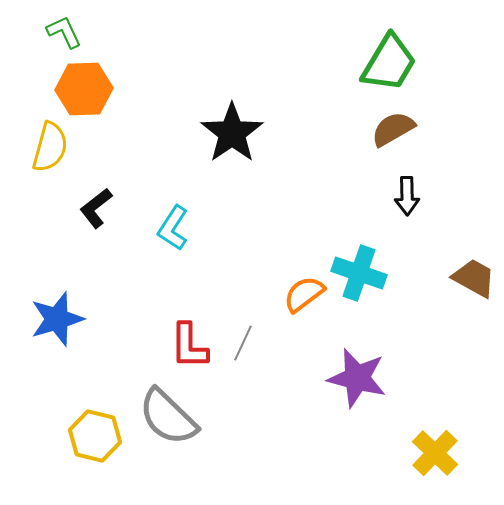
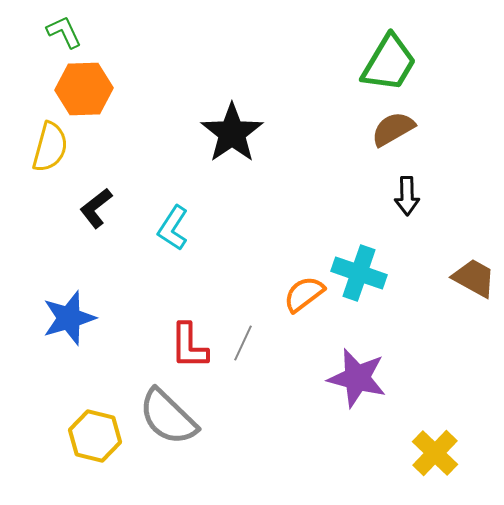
blue star: moved 12 px right, 1 px up
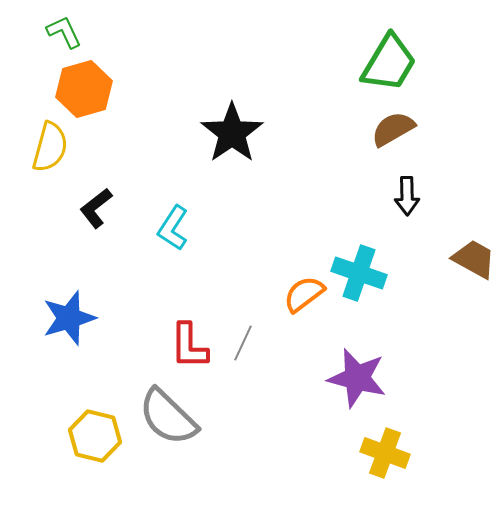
orange hexagon: rotated 14 degrees counterclockwise
brown trapezoid: moved 19 px up
yellow cross: moved 50 px left; rotated 24 degrees counterclockwise
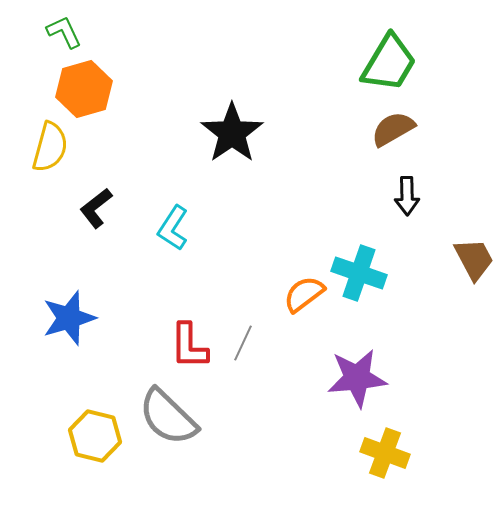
brown trapezoid: rotated 33 degrees clockwise
purple star: rotated 20 degrees counterclockwise
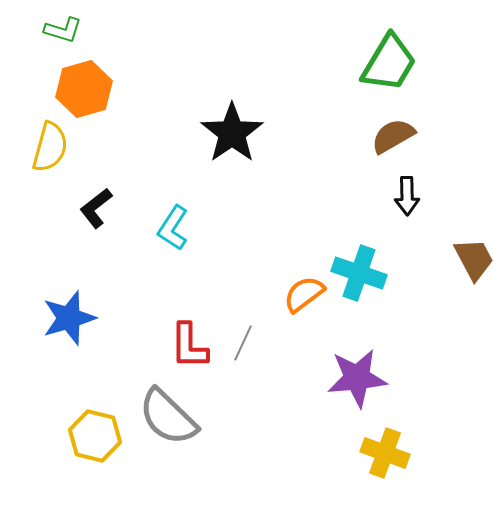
green L-shape: moved 1 px left, 2 px up; rotated 132 degrees clockwise
brown semicircle: moved 7 px down
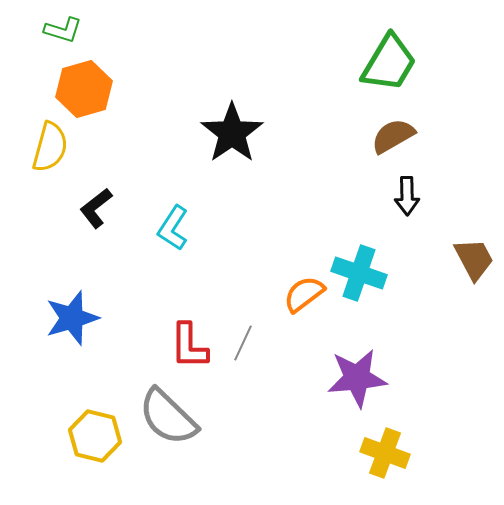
blue star: moved 3 px right
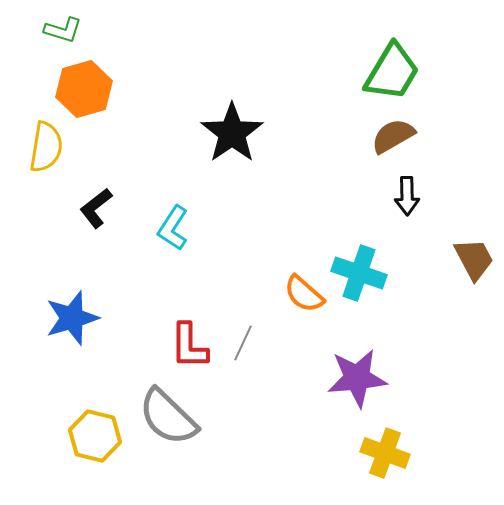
green trapezoid: moved 3 px right, 9 px down
yellow semicircle: moved 4 px left; rotated 6 degrees counterclockwise
orange semicircle: rotated 102 degrees counterclockwise
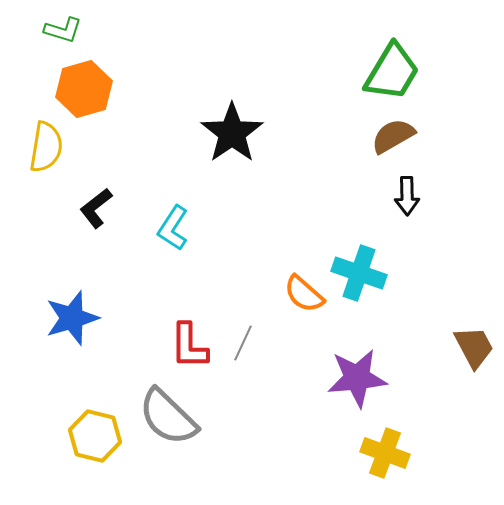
brown trapezoid: moved 88 px down
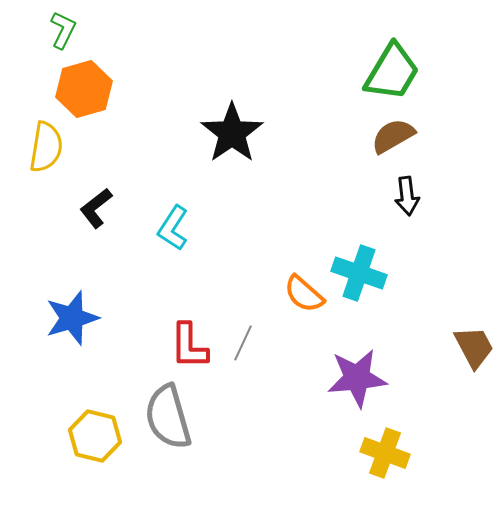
green L-shape: rotated 81 degrees counterclockwise
black arrow: rotated 6 degrees counterclockwise
gray semicircle: rotated 30 degrees clockwise
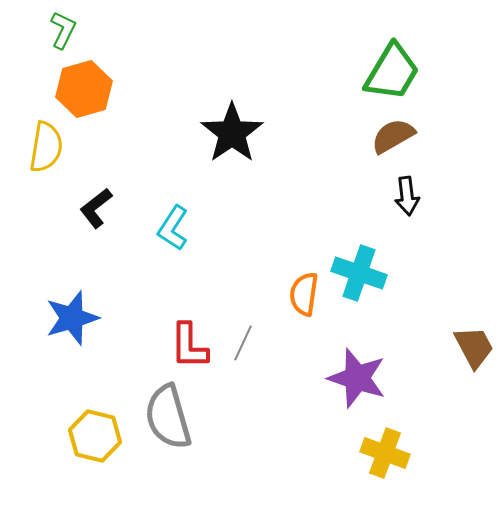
orange semicircle: rotated 57 degrees clockwise
purple star: rotated 24 degrees clockwise
